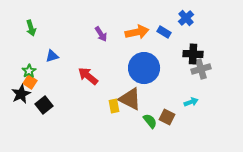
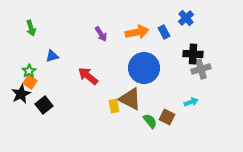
blue rectangle: rotated 32 degrees clockwise
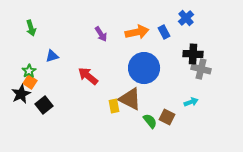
gray cross: rotated 30 degrees clockwise
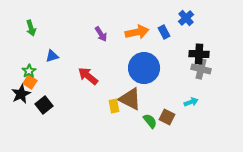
black cross: moved 6 px right
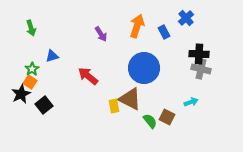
orange arrow: moved 6 px up; rotated 60 degrees counterclockwise
green star: moved 3 px right, 2 px up
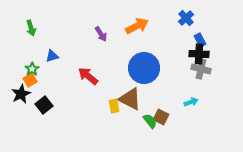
orange arrow: rotated 45 degrees clockwise
blue rectangle: moved 36 px right, 8 px down
orange square: moved 2 px up; rotated 24 degrees clockwise
brown square: moved 6 px left
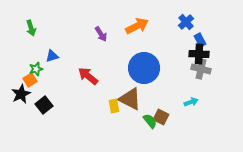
blue cross: moved 4 px down
green star: moved 4 px right; rotated 16 degrees clockwise
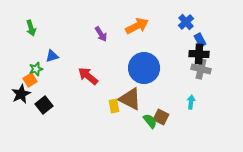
cyan arrow: rotated 64 degrees counterclockwise
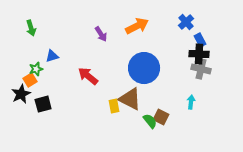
black square: moved 1 px left, 1 px up; rotated 24 degrees clockwise
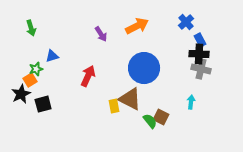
red arrow: rotated 75 degrees clockwise
